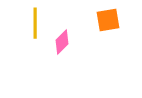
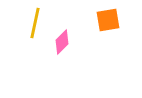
yellow line: rotated 12 degrees clockwise
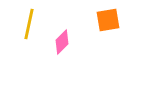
yellow line: moved 6 px left, 1 px down
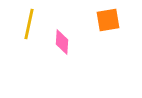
pink diamond: rotated 40 degrees counterclockwise
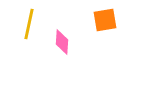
orange square: moved 3 px left
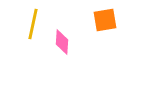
yellow line: moved 4 px right
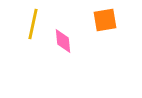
pink diamond: moved 1 px right, 1 px up; rotated 10 degrees counterclockwise
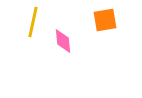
yellow line: moved 2 px up
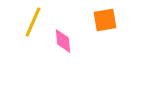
yellow line: rotated 12 degrees clockwise
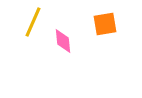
orange square: moved 4 px down
